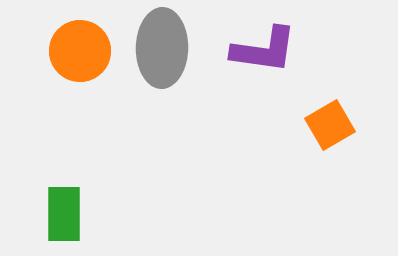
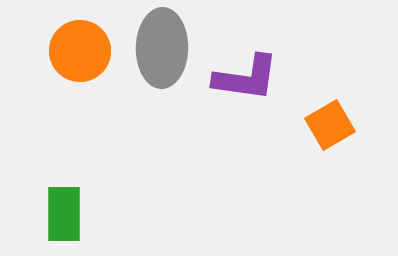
purple L-shape: moved 18 px left, 28 px down
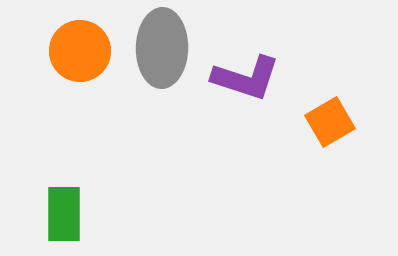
purple L-shape: rotated 10 degrees clockwise
orange square: moved 3 px up
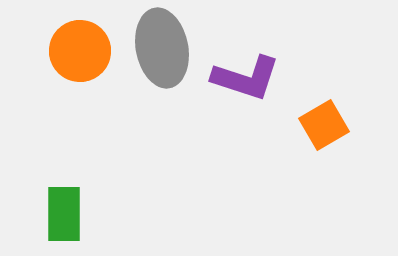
gray ellipse: rotated 12 degrees counterclockwise
orange square: moved 6 px left, 3 px down
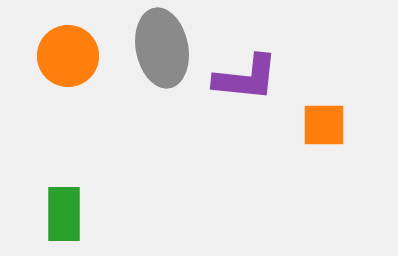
orange circle: moved 12 px left, 5 px down
purple L-shape: rotated 12 degrees counterclockwise
orange square: rotated 30 degrees clockwise
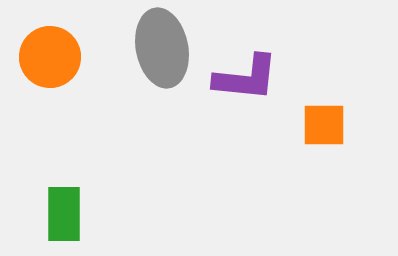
orange circle: moved 18 px left, 1 px down
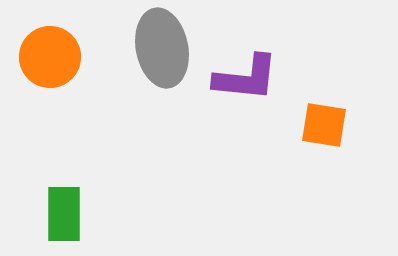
orange square: rotated 9 degrees clockwise
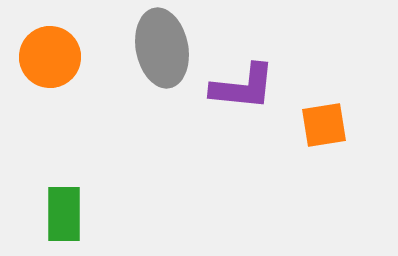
purple L-shape: moved 3 px left, 9 px down
orange square: rotated 18 degrees counterclockwise
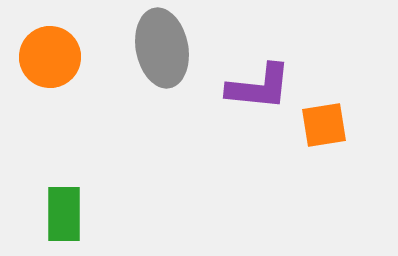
purple L-shape: moved 16 px right
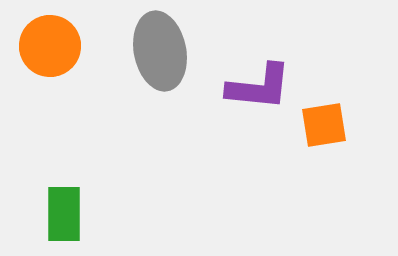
gray ellipse: moved 2 px left, 3 px down
orange circle: moved 11 px up
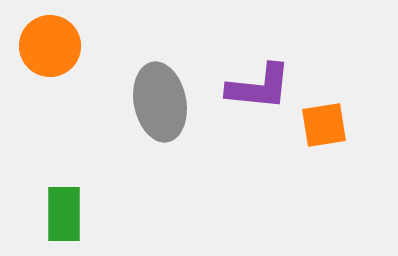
gray ellipse: moved 51 px down
